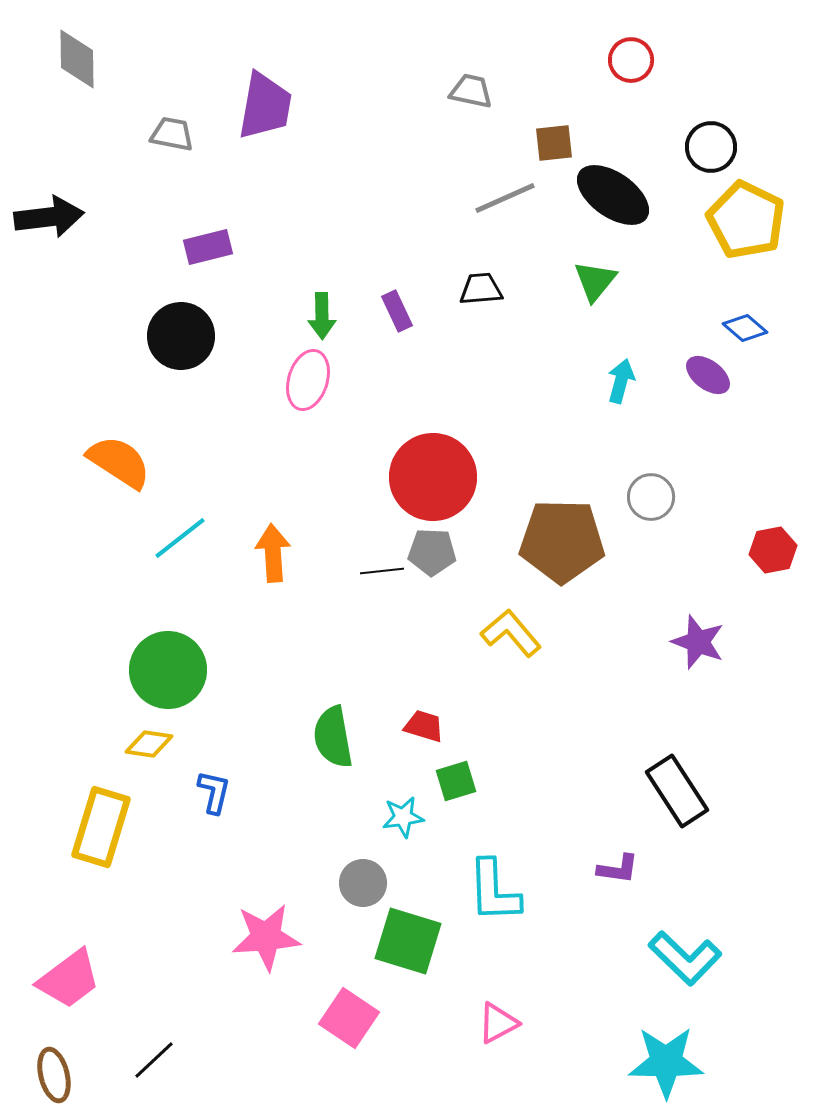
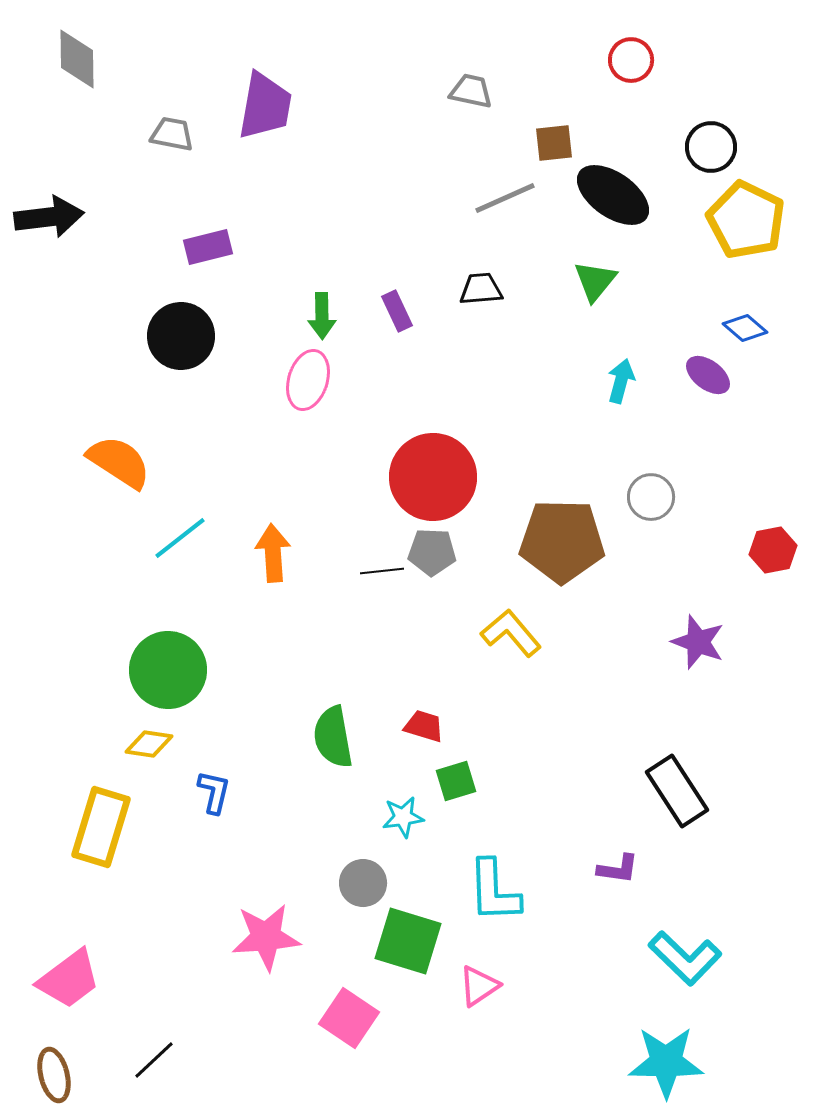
pink triangle at (498, 1023): moved 19 px left, 37 px up; rotated 6 degrees counterclockwise
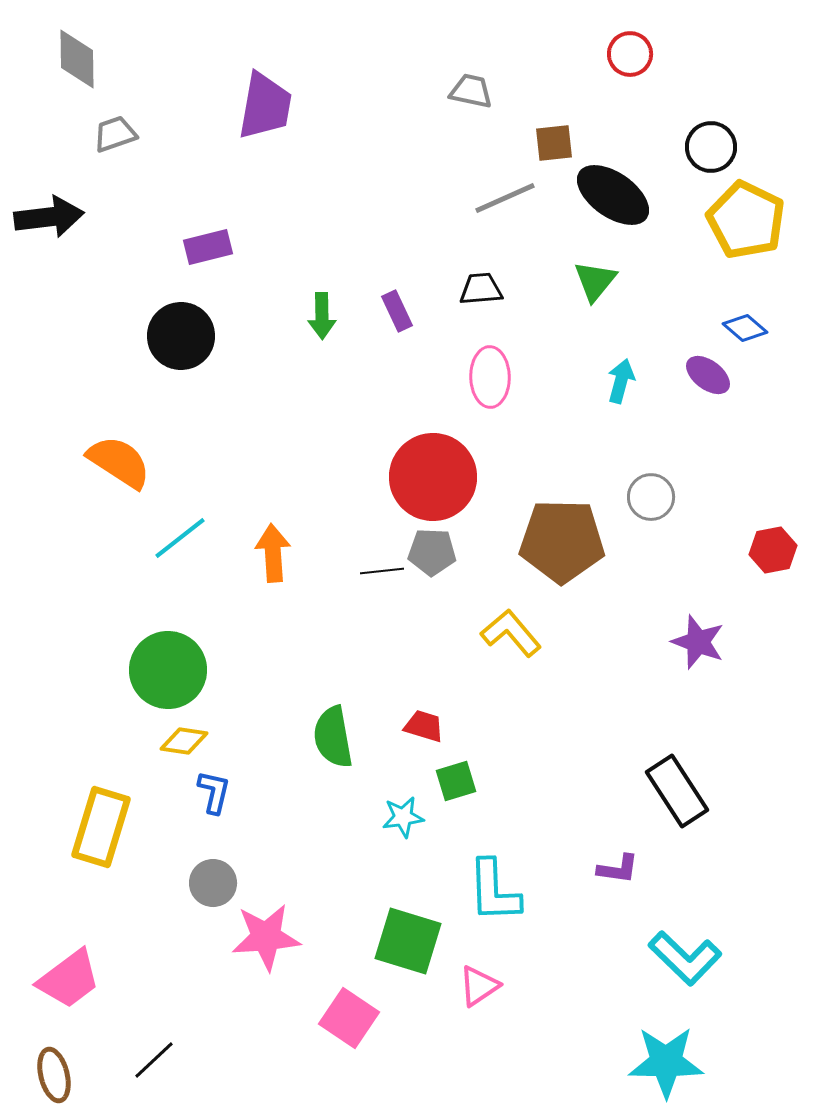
red circle at (631, 60): moved 1 px left, 6 px up
gray trapezoid at (172, 134): moved 57 px left; rotated 30 degrees counterclockwise
pink ellipse at (308, 380): moved 182 px right, 3 px up; rotated 18 degrees counterclockwise
yellow diamond at (149, 744): moved 35 px right, 3 px up
gray circle at (363, 883): moved 150 px left
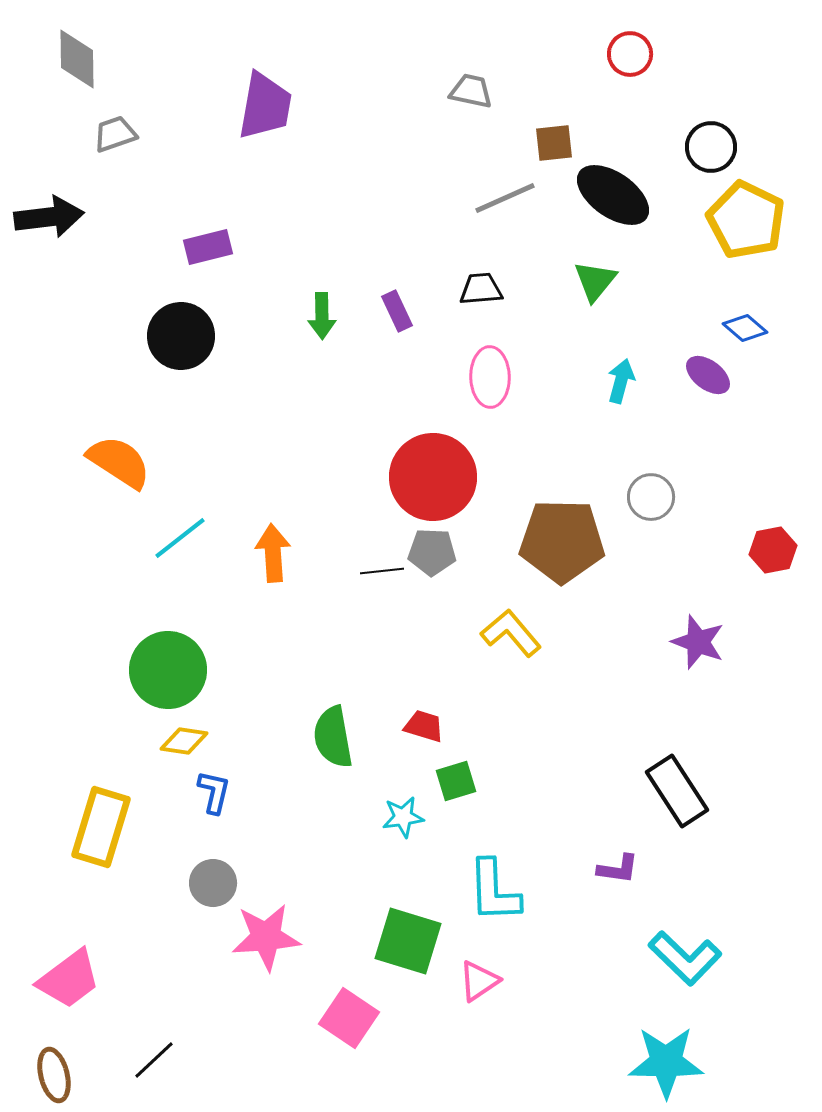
pink triangle at (479, 986): moved 5 px up
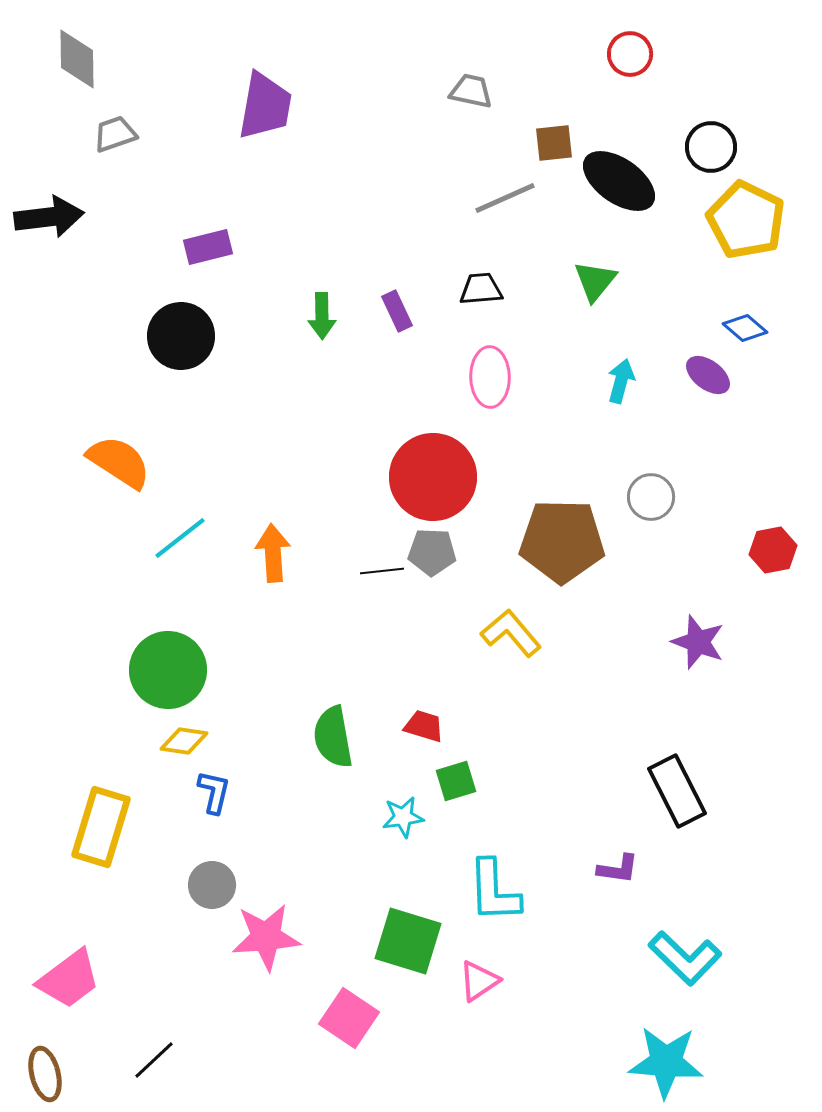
black ellipse at (613, 195): moved 6 px right, 14 px up
black rectangle at (677, 791): rotated 6 degrees clockwise
gray circle at (213, 883): moved 1 px left, 2 px down
cyan star at (666, 1062): rotated 4 degrees clockwise
brown ellipse at (54, 1075): moved 9 px left, 1 px up
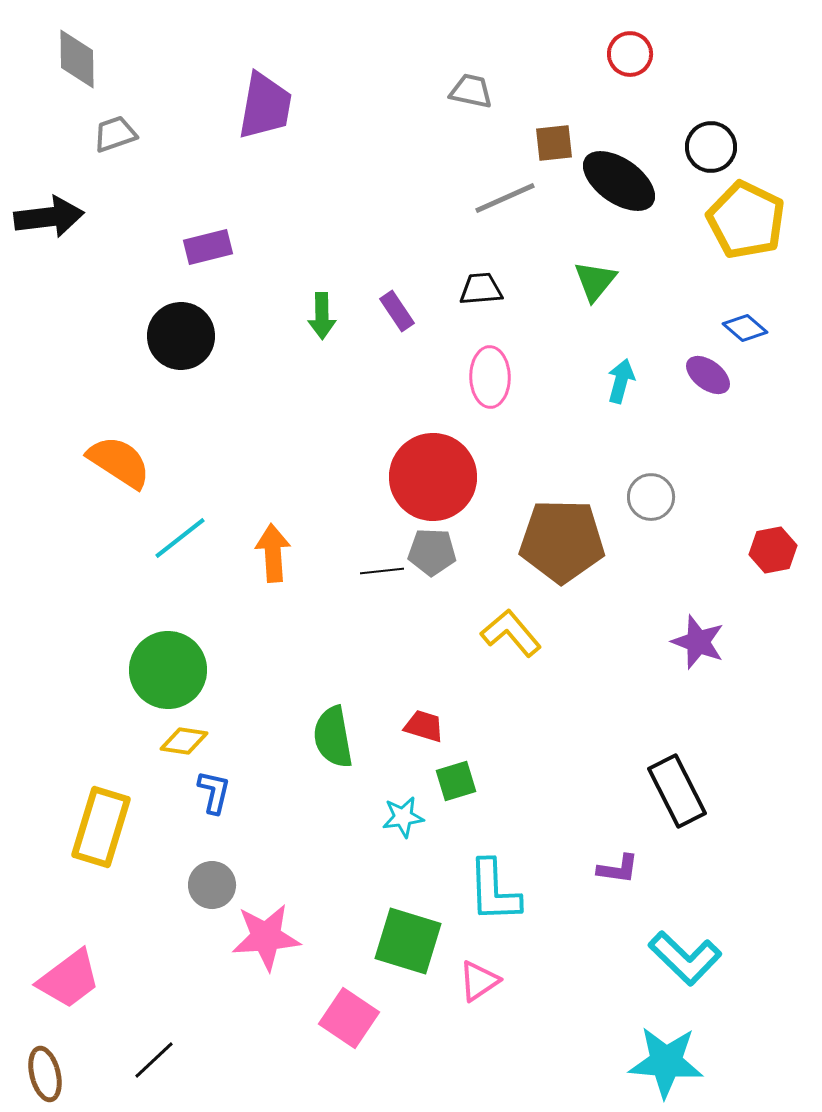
purple rectangle at (397, 311): rotated 9 degrees counterclockwise
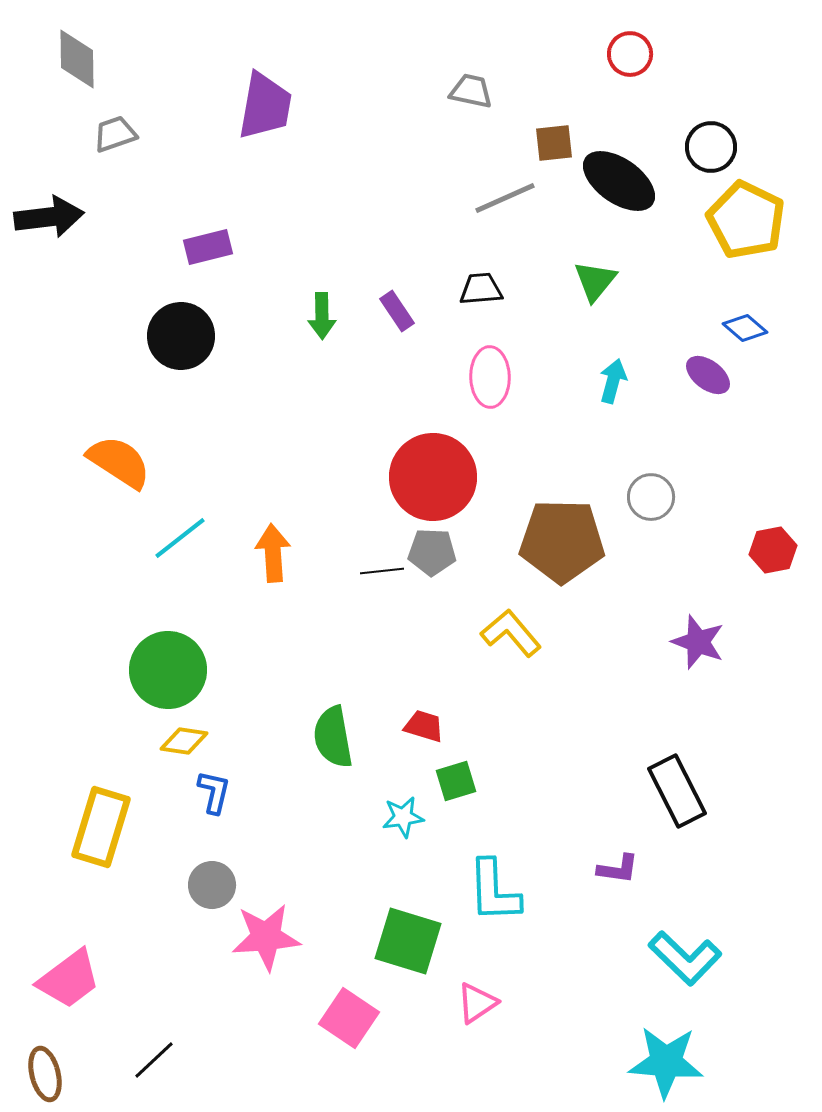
cyan arrow at (621, 381): moved 8 px left
pink triangle at (479, 981): moved 2 px left, 22 px down
